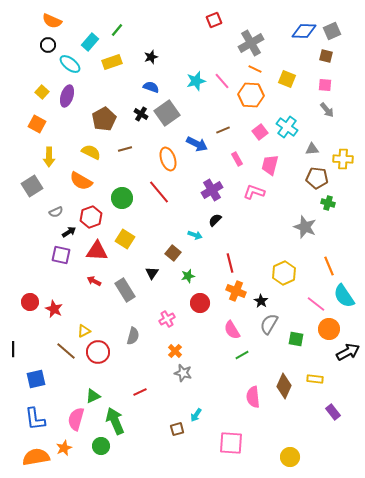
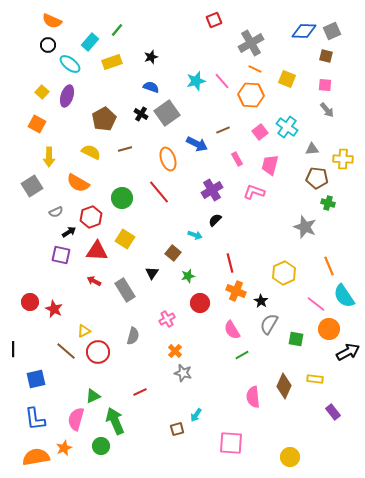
orange semicircle at (81, 181): moved 3 px left, 2 px down
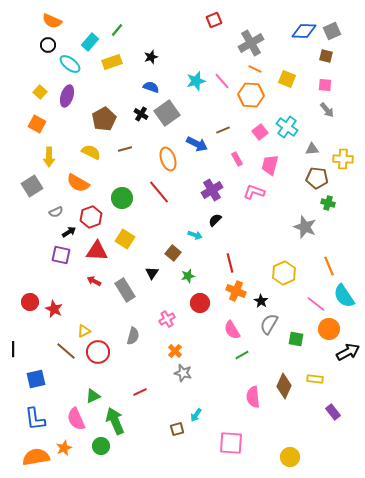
yellow square at (42, 92): moved 2 px left
pink semicircle at (76, 419): rotated 40 degrees counterclockwise
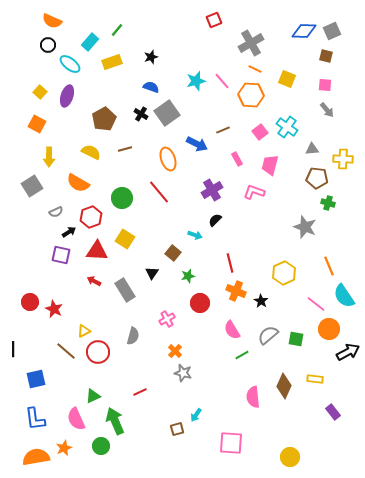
gray semicircle at (269, 324): moved 1 px left, 11 px down; rotated 20 degrees clockwise
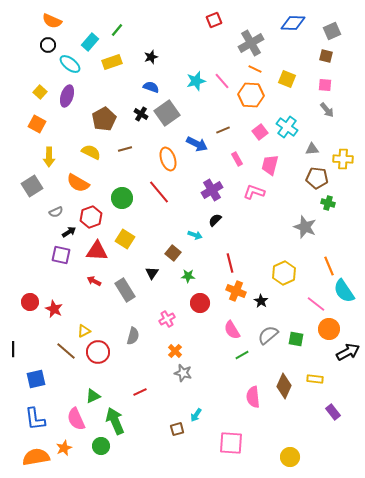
blue diamond at (304, 31): moved 11 px left, 8 px up
green star at (188, 276): rotated 16 degrees clockwise
cyan semicircle at (344, 296): moved 5 px up
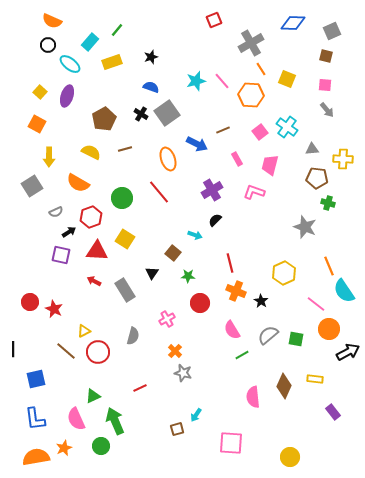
orange line at (255, 69): moved 6 px right; rotated 32 degrees clockwise
red line at (140, 392): moved 4 px up
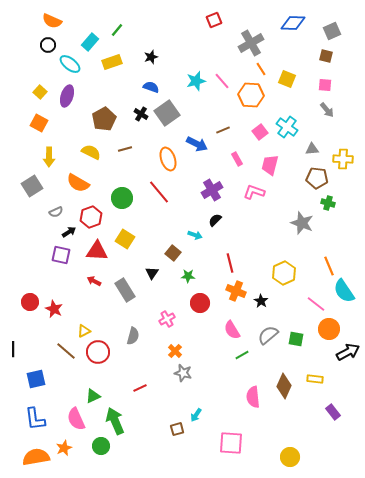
orange square at (37, 124): moved 2 px right, 1 px up
gray star at (305, 227): moved 3 px left, 4 px up
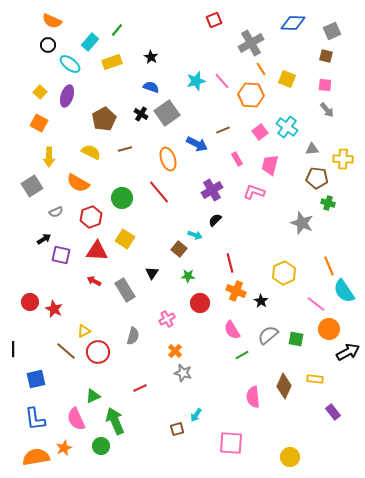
black star at (151, 57): rotated 24 degrees counterclockwise
black arrow at (69, 232): moved 25 px left, 7 px down
brown square at (173, 253): moved 6 px right, 4 px up
